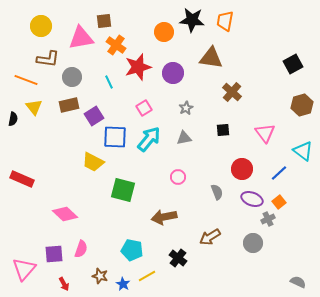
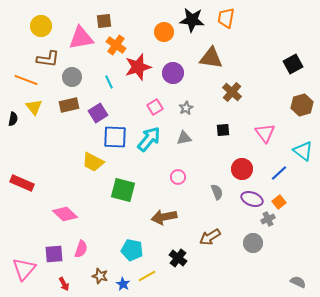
orange trapezoid at (225, 21): moved 1 px right, 3 px up
pink square at (144, 108): moved 11 px right, 1 px up
purple square at (94, 116): moved 4 px right, 3 px up
red rectangle at (22, 179): moved 4 px down
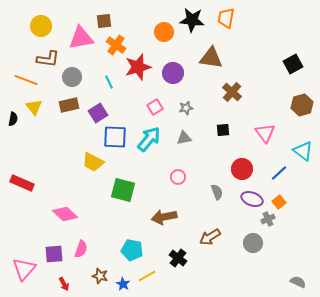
gray star at (186, 108): rotated 16 degrees clockwise
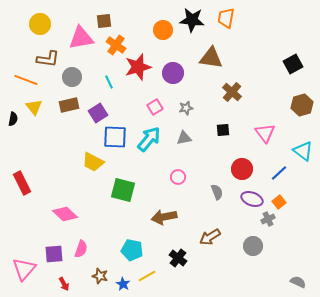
yellow circle at (41, 26): moved 1 px left, 2 px up
orange circle at (164, 32): moved 1 px left, 2 px up
red rectangle at (22, 183): rotated 40 degrees clockwise
gray circle at (253, 243): moved 3 px down
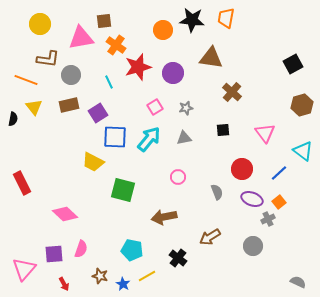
gray circle at (72, 77): moved 1 px left, 2 px up
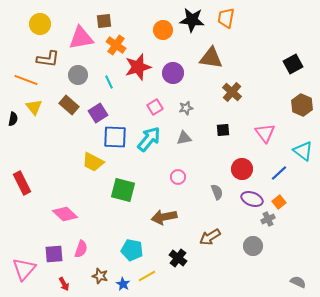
gray circle at (71, 75): moved 7 px right
brown rectangle at (69, 105): rotated 54 degrees clockwise
brown hexagon at (302, 105): rotated 20 degrees counterclockwise
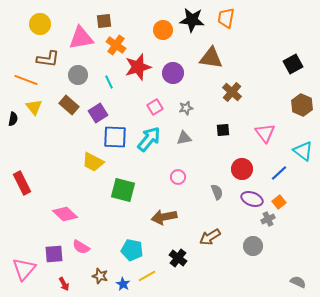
pink semicircle at (81, 249): moved 2 px up; rotated 102 degrees clockwise
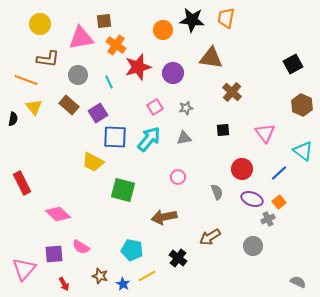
pink diamond at (65, 214): moved 7 px left
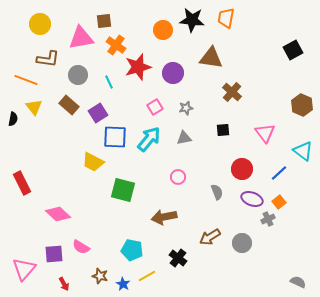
black square at (293, 64): moved 14 px up
gray circle at (253, 246): moved 11 px left, 3 px up
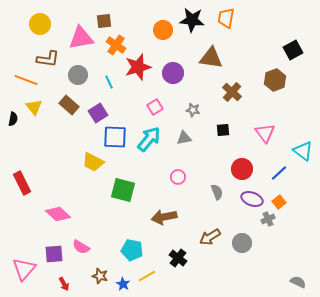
brown hexagon at (302, 105): moved 27 px left, 25 px up; rotated 15 degrees clockwise
gray star at (186, 108): moved 7 px right, 2 px down; rotated 24 degrees clockwise
